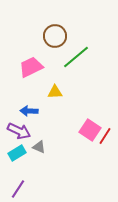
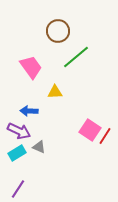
brown circle: moved 3 px right, 5 px up
pink trapezoid: rotated 80 degrees clockwise
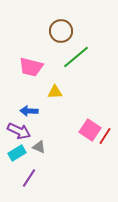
brown circle: moved 3 px right
pink trapezoid: rotated 140 degrees clockwise
purple line: moved 11 px right, 11 px up
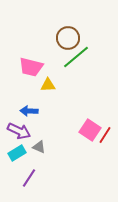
brown circle: moved 7 px right, 7 px down
yellow triangle: moved 7 px left, 7 px up
red line: moved 1 px up
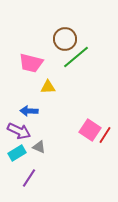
brown circle: moved 3 px left, 1 px down
pink trapezoid: moved 4 px up
yellow triangle: moved 2 px down
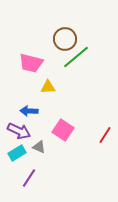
pink square: moved 27 px left
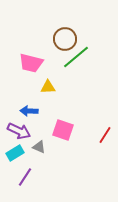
pink square: rotated 15 degrees counterclockwise
cyan rectangle: moved 2 px left
purple line: moved 4 px left, 1 px up
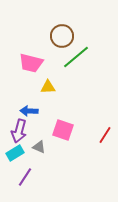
brown circle: moved 3 px left, 3 px up
purple arrow: rotated 80 degrees clockwise
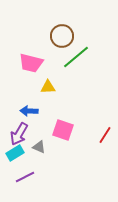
purple arrow: moved 3 px down; rotated 15 degrees clockwise
purple line: rotated 30 degrees clockwise
